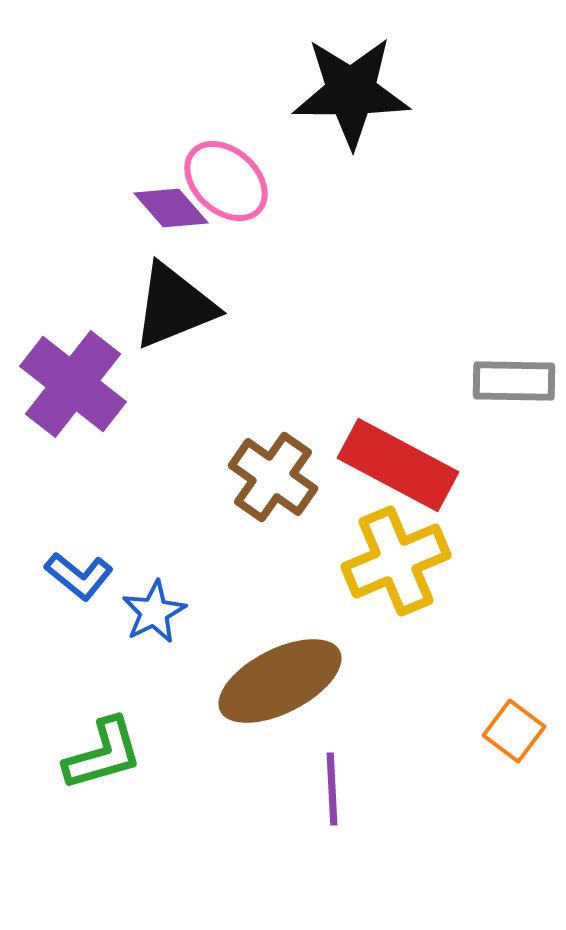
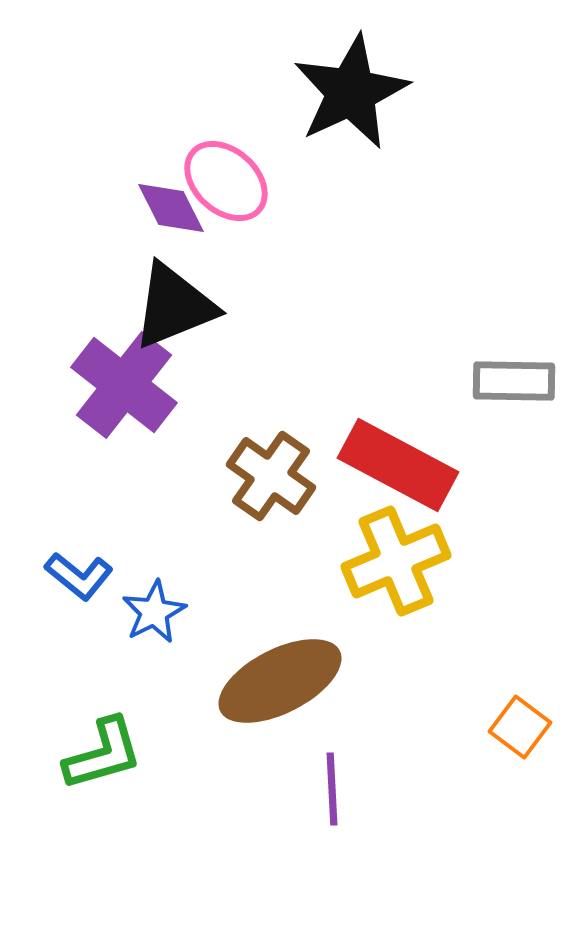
black star: rotated 25 degrees counterclockwise
purple diamond: rotated 14 degrees clockwise
purple cross: moved 51 px right, 1 px down
brown cross: moved 2 px left, 1 px up
orange square: moved 6 px right, 4 px up
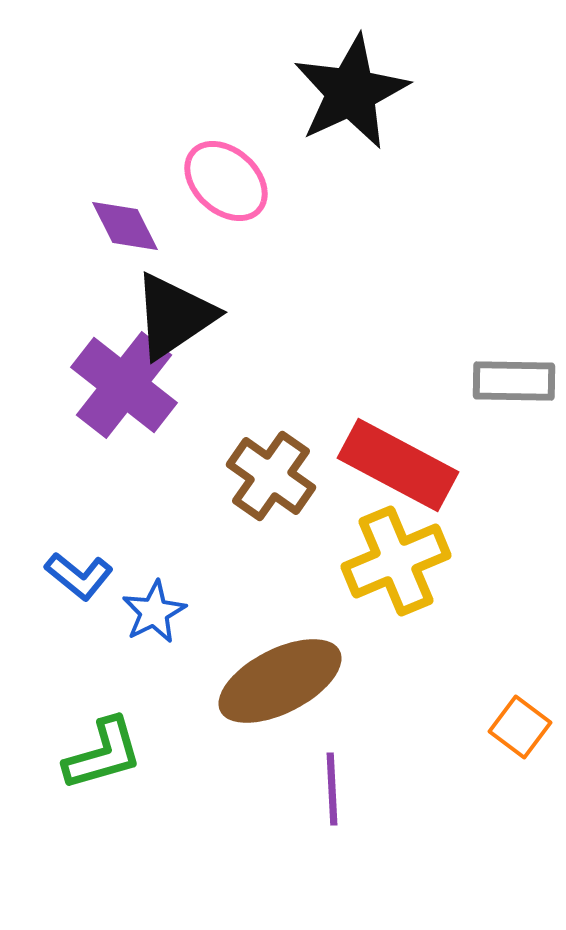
purple diamond: moved 46 px left, 18 px down
black triangle: moved 10 px down; rotated 12 degrees counterclockwise
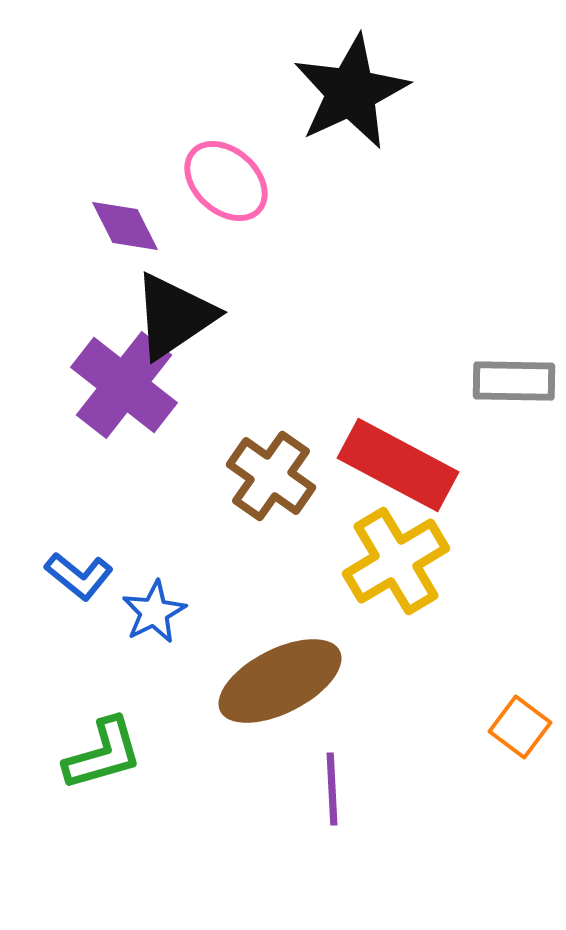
yellow cross: rotated 8 degrees counterclockwise
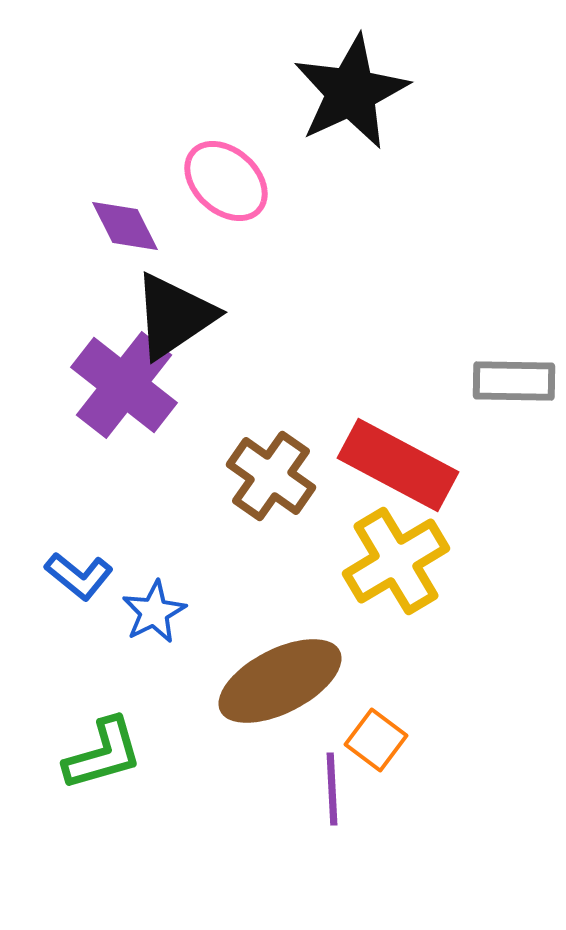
orange square: moved 144 px left, 13 px down
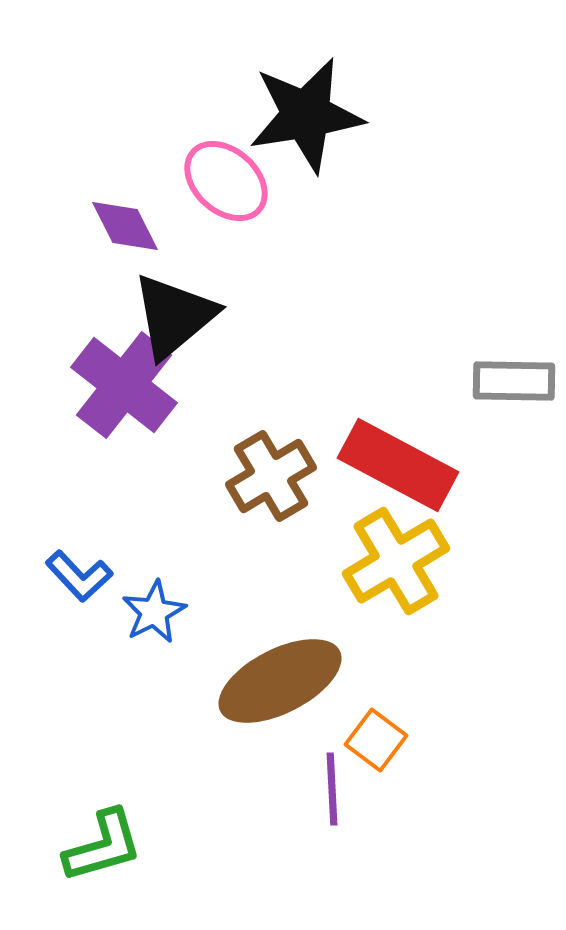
black star: moved 45 px left, 23 px down; rotated 16 degrees clockwise
black triangle: rotated 6 degrees counterclockwise
brown cross: rotated 24 degrees clockwise
blue L-shape: rotated 8 degrees clockwise
green L-shape: moved 92 px down
